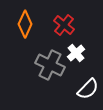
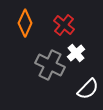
orange diamond: moved 1 px up
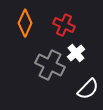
red cross: rotated 15 degrees counterclockwise
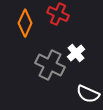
red cross: moved 6 px left, 11 px up
white semicircle: moved 5 px down; rotated 70 degrees clockwise
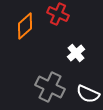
orange diamond: moved 3 px down; rotated 24 degrees clockwise
gray cross: moved 22 px down
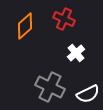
red cross: moved 6 px right, 5 px down
white semicircle: rotated 50 degrees counterclockwise
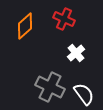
white semicircle: moved 4 px left; rotated 100 degrees counterclockwise
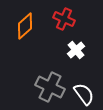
white cross: moved 3 px up
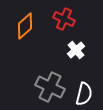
white semicircle: rotated 50 degrees clockwise
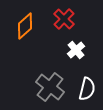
red cross: rotated 20 degrees clockwise
gray cross: rotated 12 degrees clockwise
white semicircle: moved 3 px right, 5 px up
